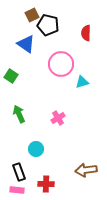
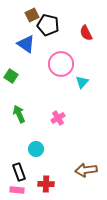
red semicircle: rotated 28 degrees counterclockwise
cyan triangle: rotated 32 degrees counterclockwise
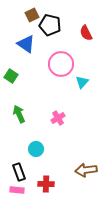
black pentagon: moved 2 px right
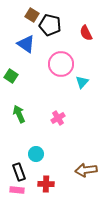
brown square: rotated 32 degrees counterclockwise
cyan circle: moved 5 px down
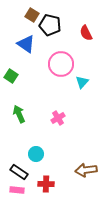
black rectangle: rotated 36 degrees counterclockwise
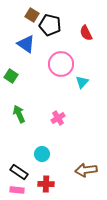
cyan circle: moved 6 px right
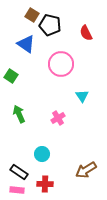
cyan triangle: moved 14 px down; rotated 16 degrees counterclockwise
brown arrow: rotated 25 degrees counterclockwise
red cross: moved 1 px left
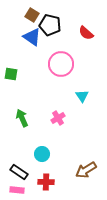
red semicircle: rotated 21 degrees counterclockwise
blue triangle: moved 6 px right, 7 px up
green square: moved 2 px up; rotated 24 degrees counterclockwise
green arrow: moved 3 px right, 4 px down
red cross: moved 1 px right, 2 px up
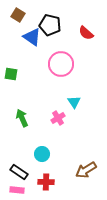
brown square: moved 14 px left
cyan triangle: moved 8 px left, 6 px down
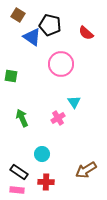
green square: moved 2 px down
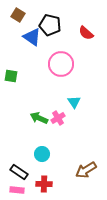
green arrow: moved 17 px right; rotated 42 degrees counterclockwise
red cross: moved 2 px left, 2 px down
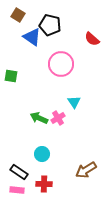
red semicircle: moved 6 px right, 6 px down
